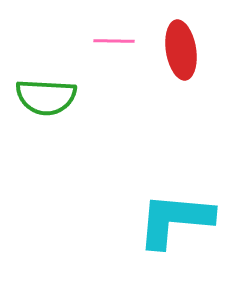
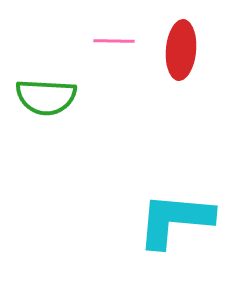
red ellipse: rotated 14 degrees clockwise
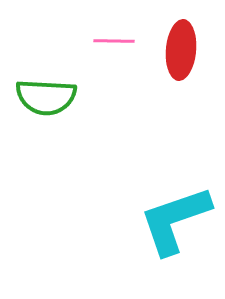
cyan L-shape: rotated 24 degrees counterclockwise
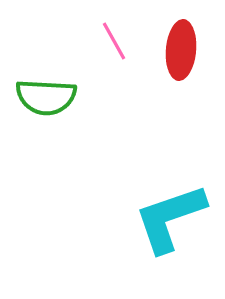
pink line: rotated 60 degrees clockwise
cyan L-shape: moved 5 px left, 2 px up
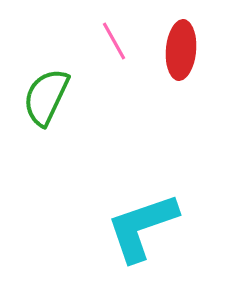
green semicircle: rotated 112 degrees clockwise
cyan L-shape: moved 28 px left, 9 px down
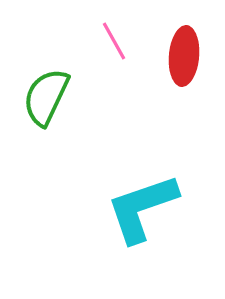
red ellipse: moved 3 px right, 6 px down
cyan L-shape: moved 19 px up
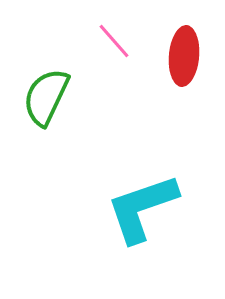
pink line: rotated 12 degrees counterclockwise
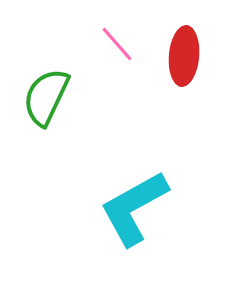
pink line: moved 3 px right, 3 px down
cyan L-shape: moved 8 px left; rotated 10 degrees counterclockwise
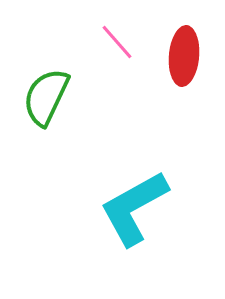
pink line: moved 2 px up
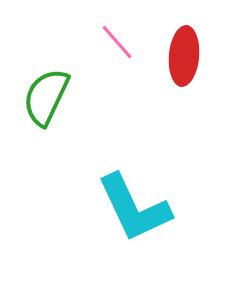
cyan L-shape: rotated 86 degrees counterclockwise
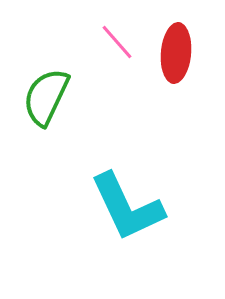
red ellipse: moved 8 px left, 3 px up
cyan L-shape: moved 7 px left, 1 px up
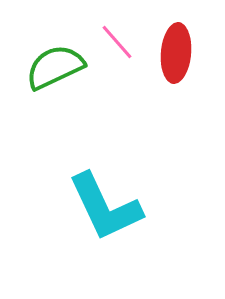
green semicircle: moved 9 px right, 30 px up; rotated 40 degrees clockwise
cyan L-shape: moved 22 px left
